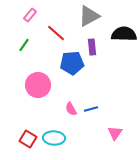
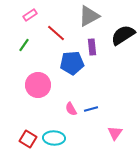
pink rectangle: rotated 16 degrees clockwise
black semicircle: moved 1 px left, 1 px down; rotated 35 degrees counterclockwise
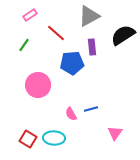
pink semicircle: moved 5 px down
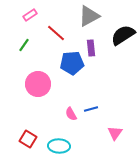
purple rectangle: moved 1 px left, 1 px down
pink circle: moved 1 px up
cyan ellipse: moved 5 px right, 8 px down
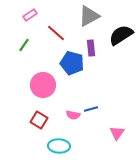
black semicircle: moved 2 px left
blue pentagon: rotated 20 degrees clockwise
pink circle: moved 5 px right, 1 px down
pink semicircle: moved 2 px right, 1 px down; rotated 48 degrees counterclockwise
pink triangle: moved 2 px right
red square: moved 11 px right, 19 px up
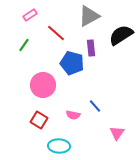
blue line: moved 4 px right, 3 px up; rotated 64 degrees clockwise
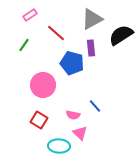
gray triangle: moved 3 px right, 3 px down
pink triangle: moved 37 px left; rotated 21 degrees counterclockwise
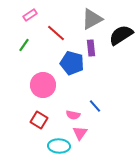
pink triangle: rotated 21 degrees clockwise
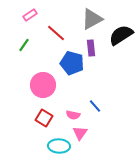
red square: moved 5 px right, 2 px up
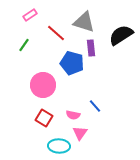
gray triangle: moved 8 px left, 3 px down; rotated 45 degrees clockwise
